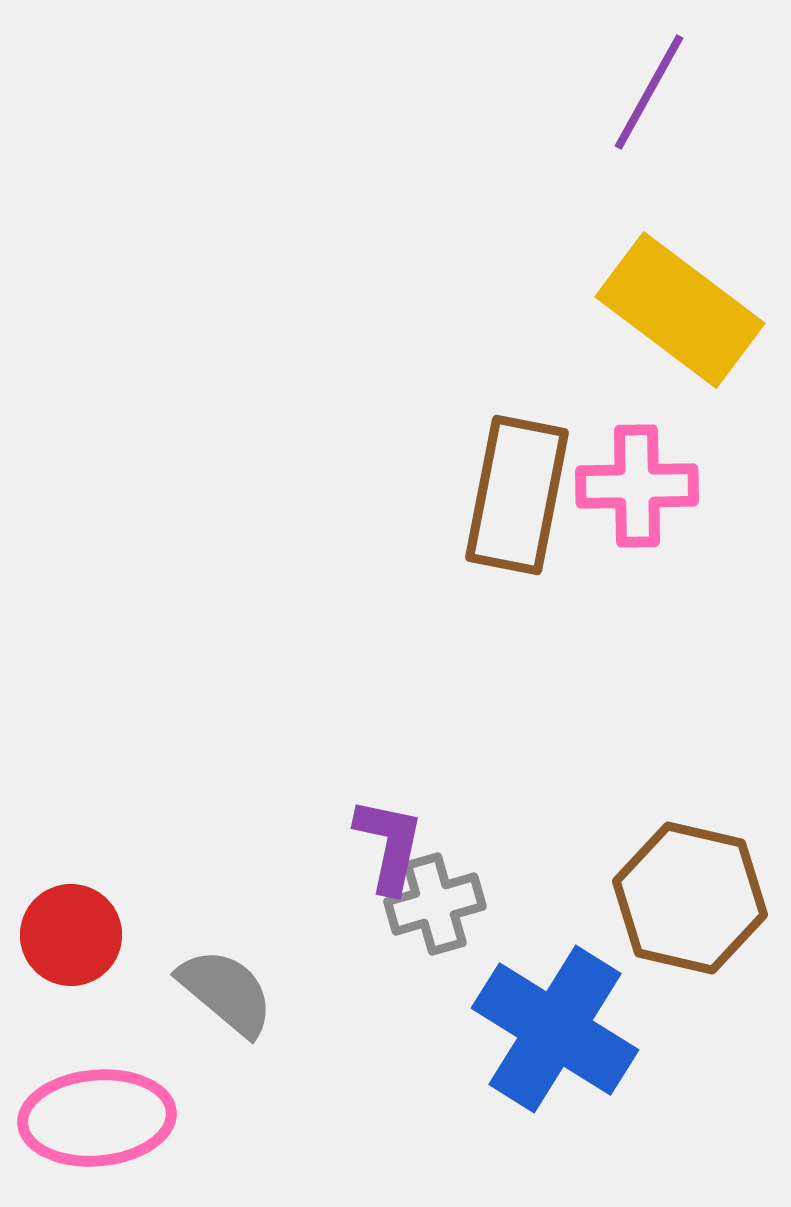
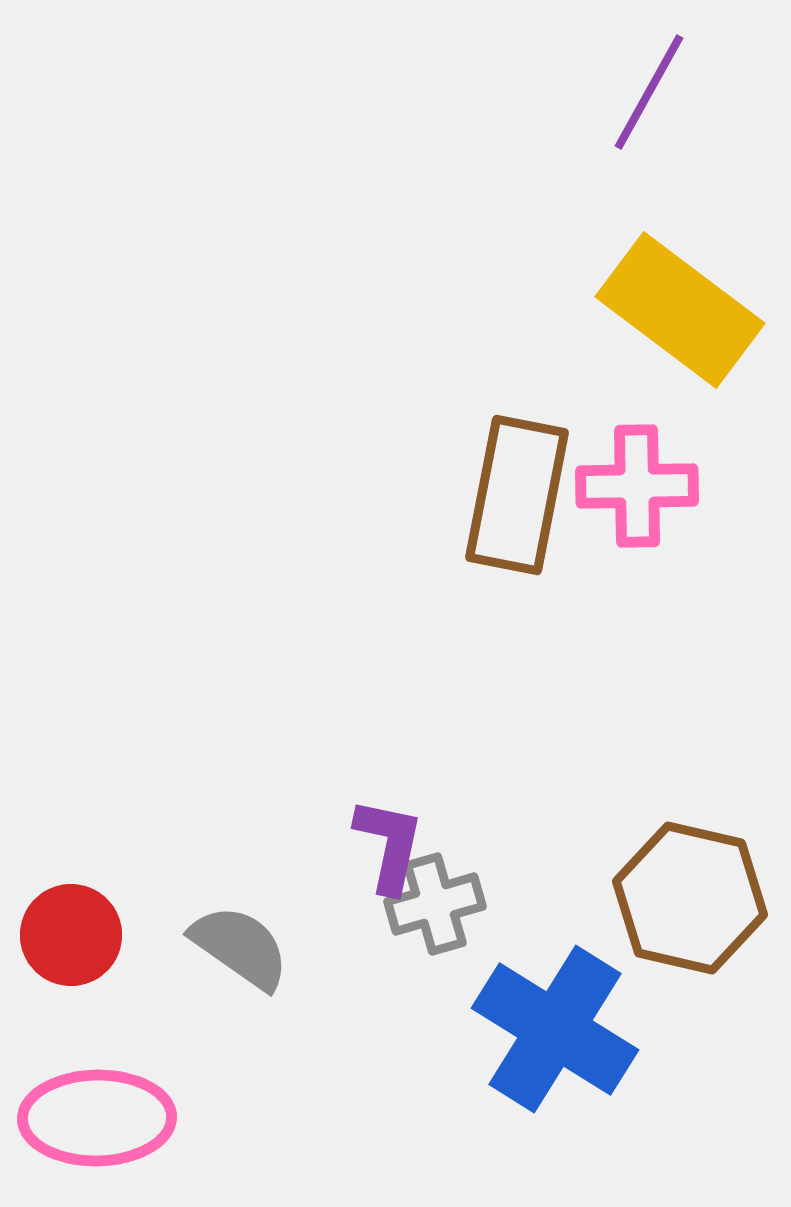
gray semicircle: moved 14 px right, 45 px up; rotated 5 degrees counterclockwise
pink ellipse: rotated 4 degrees clockwise
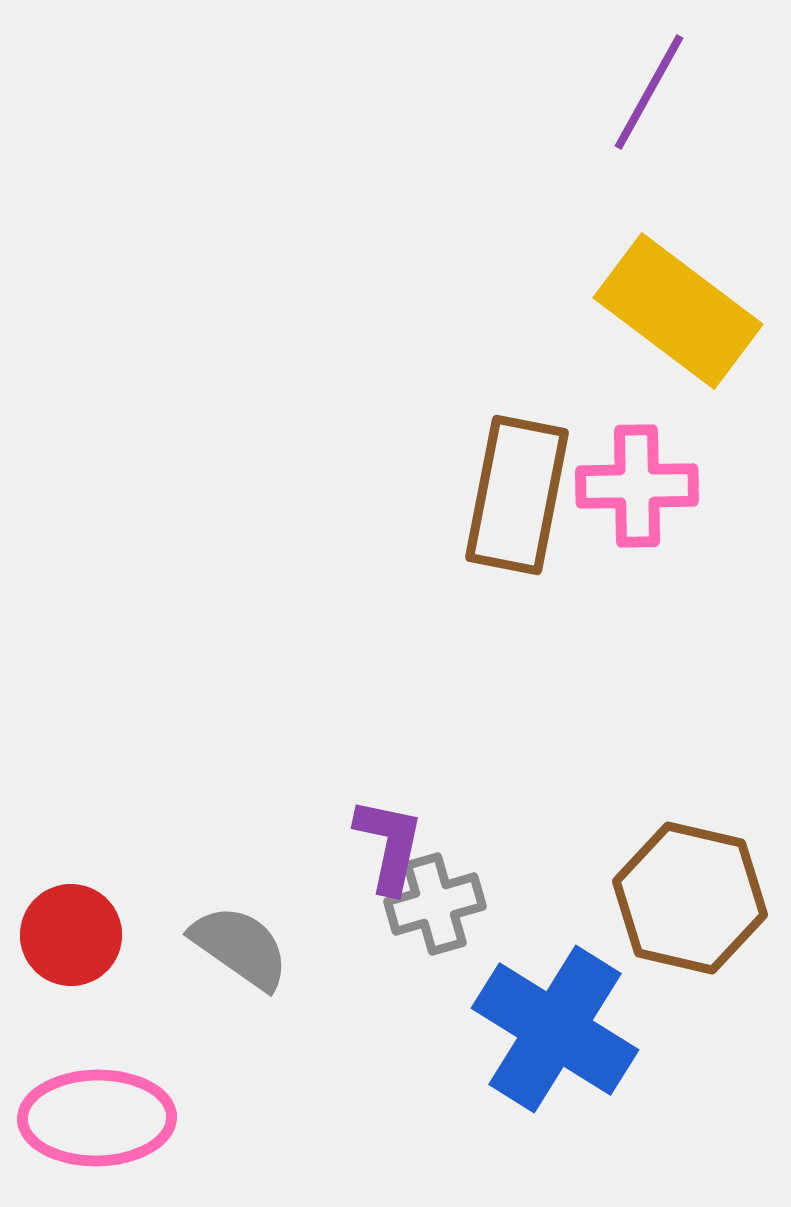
yellow rectangle: moved 2 px left, 1 px down
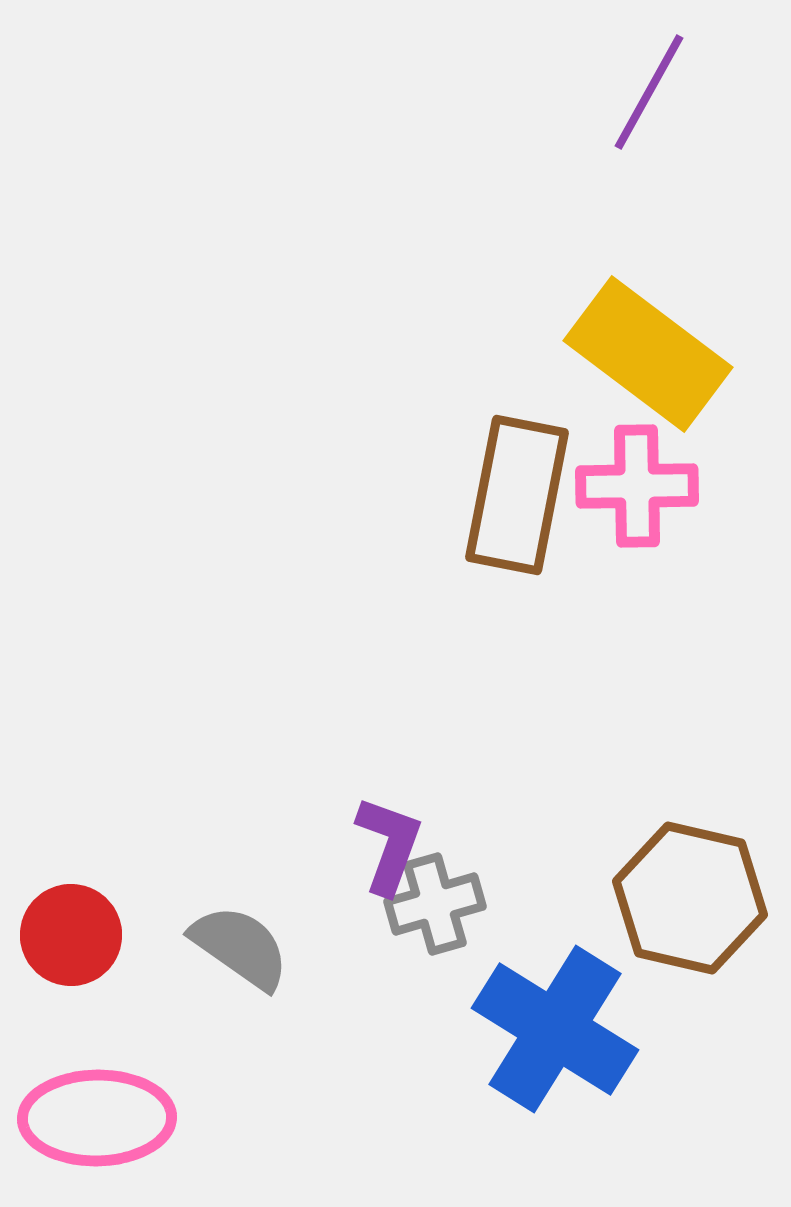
yellow rectangle: moved 30 px left, 43 px down
purple L-shape: rotated 8 degrees clockwise
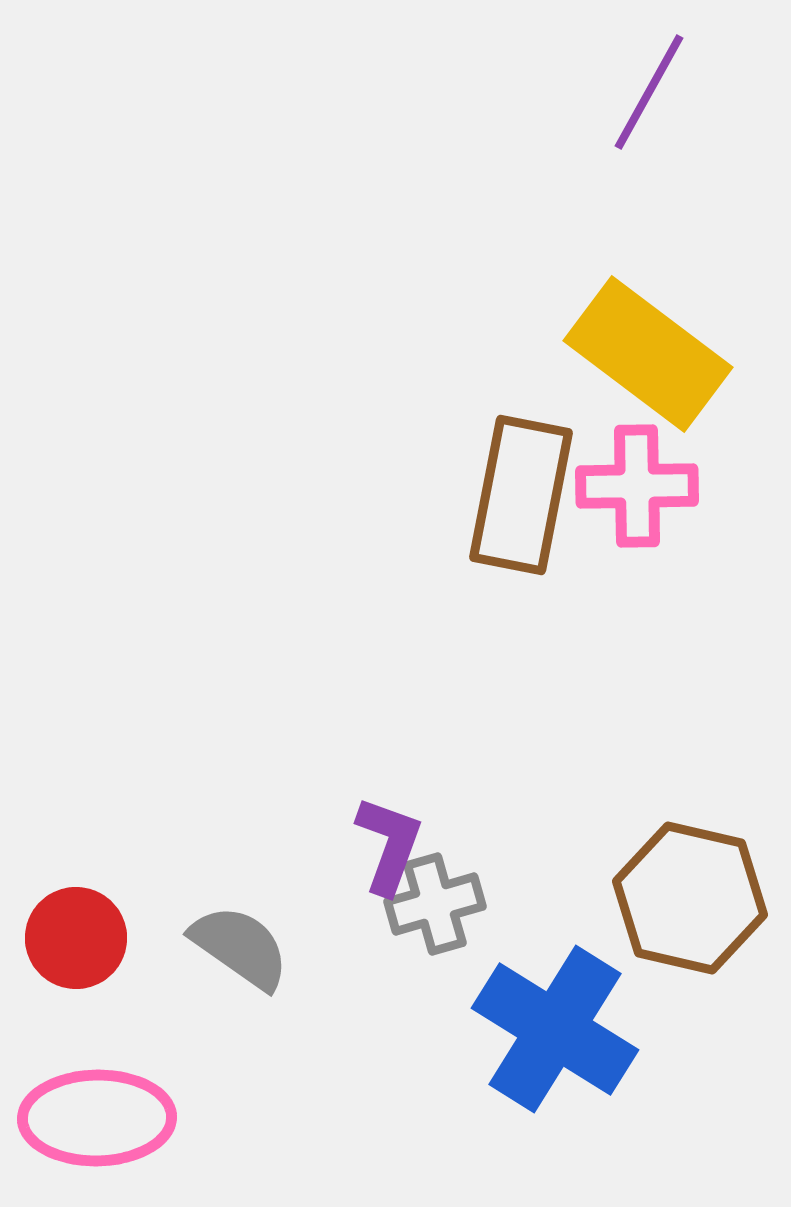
brown rectangle: moved 4 px right
red circle: moved 5 px right, 3 px down
